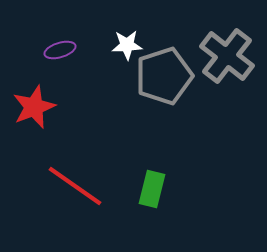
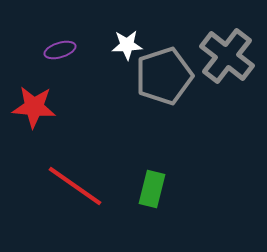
red star: rotated 27 degrees clockwise
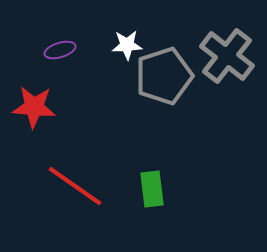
green rectangle: rotated 21 degrees counterclockwise
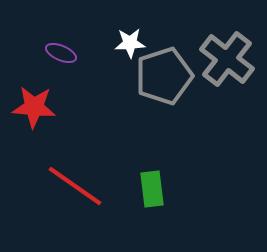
white star: moved 3 px right, 2 px up
purple ellipse: moved 1 px right, 3 px down; rotated 40 degrees clockwise
gray cross: moved 3 px down
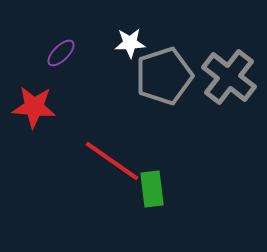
purple ellipse: rotated 68 degrees counterclockwise
gray cross: moved 2 px right, 18 px down
red line: moved 37 px right, 25 px up
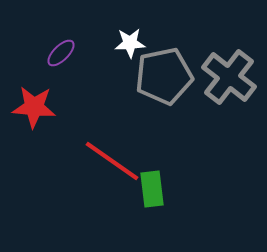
gray pentagon: rotated 6 degrees clockwise
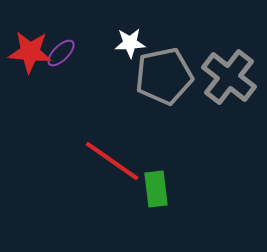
red star: moved 4 px left, 55 px up
green rectangle: moved 4 px right
